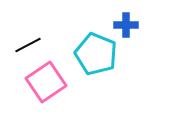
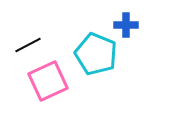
pink square: moved 2 px right, 1 px up; rotated 9 degrees clockwise
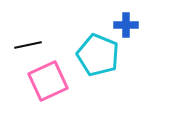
black line: rotated 16 degrees clockwise
cyan pentagon: moved 2 px right, 1 px down
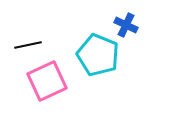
blue cross: rotated 25 degrees clockwise
pink square: moved 1 px left
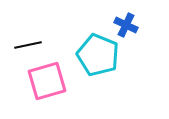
pink square: rotated 9 degrees clockwise
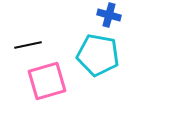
blue cross: moved 17 px left, 10 px up; rotated 10 degrees counterclockwise
cyan pentagon: rotated 12 degrees counterclockwise
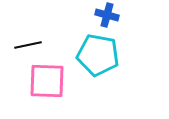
blue cross: moved 2 px left
pink square: rotated 18 degrees clockwise
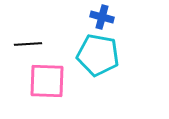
blue cross: moved 5 px left, 2 px down
black line: moved 1 px up; rotated 8 degrees clockwise
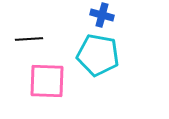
blue cross: moved 2 px up
black line: moved 1 px right, 5 px up
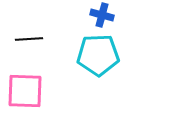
cyan pentagon: rotated 12 degrees counterclockwise
pink square: moved 22 px left, 10 px down
